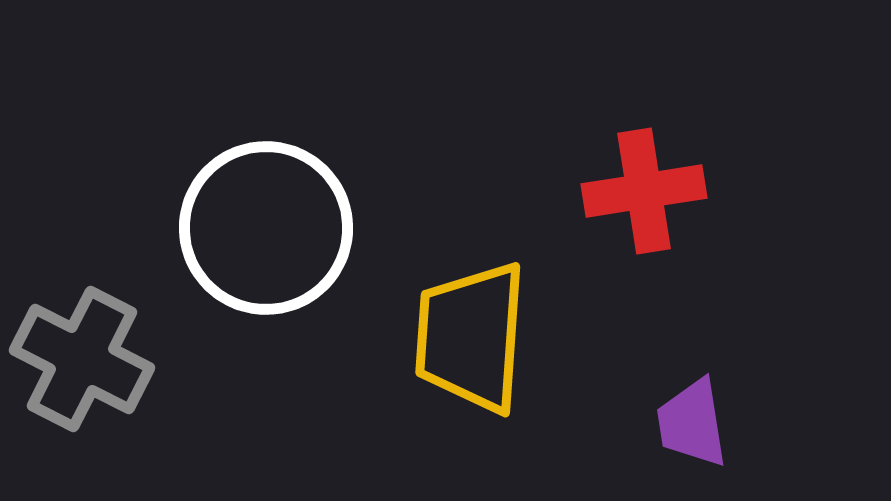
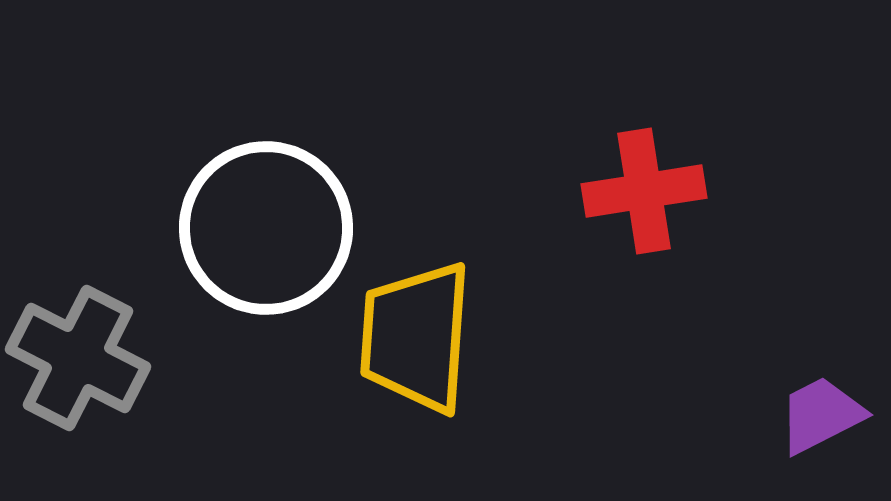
yellow trapezoid: moved 55 px left
gray cross: moved 4 px left, 1 px up
purple trapezoid: moved 129 px right, 8 px up; rotated 72 degrees clockwise
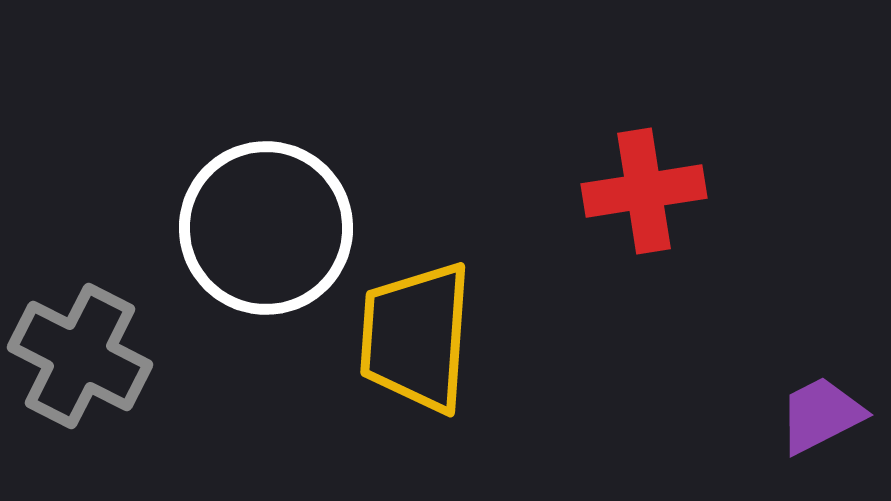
gray cross: moved 2 px right, 2 px up
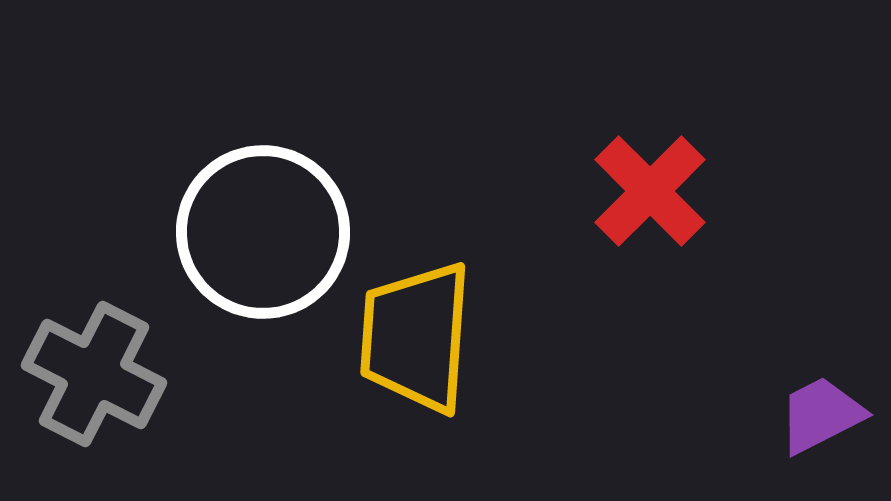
red cross: moved 6 px right; rotated 36 degrees counterclockwise
white circle: moved 3 px left, 4 px down
gray cross: moved 14 px right, 18 px down
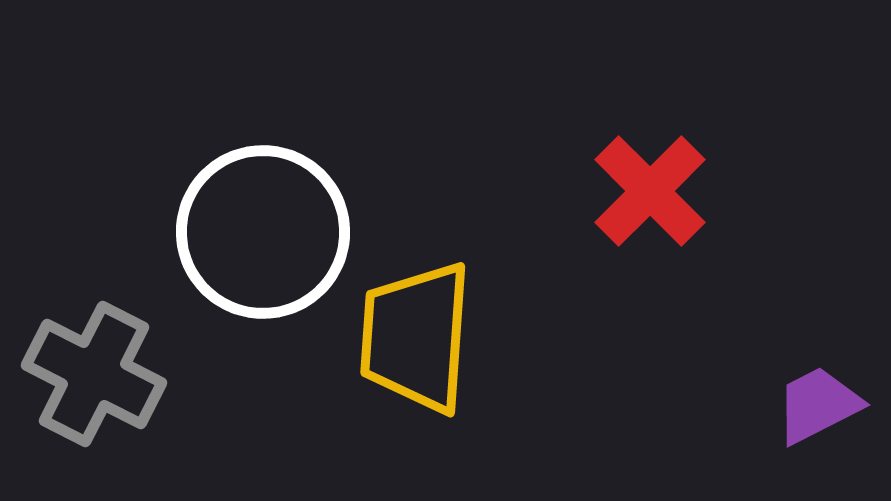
purple trapezoid: moved 3 px left, 10 px up
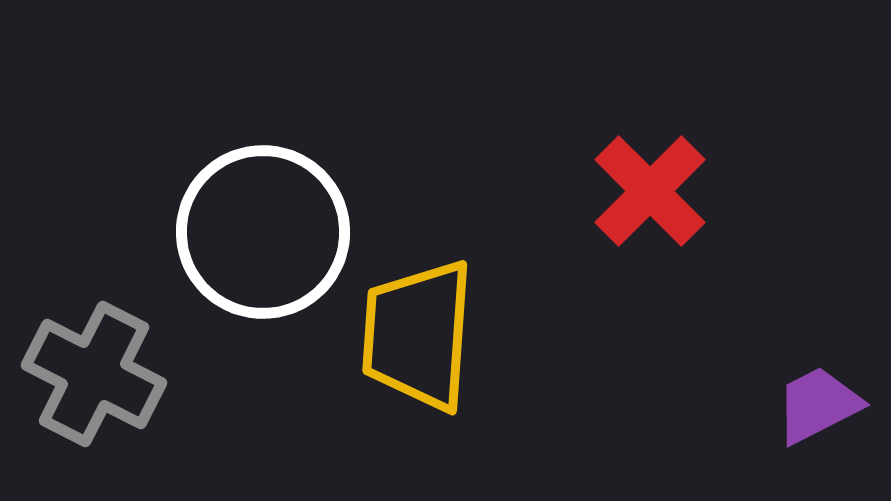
yellow trapezoid: moved 2 px right, 2 px up
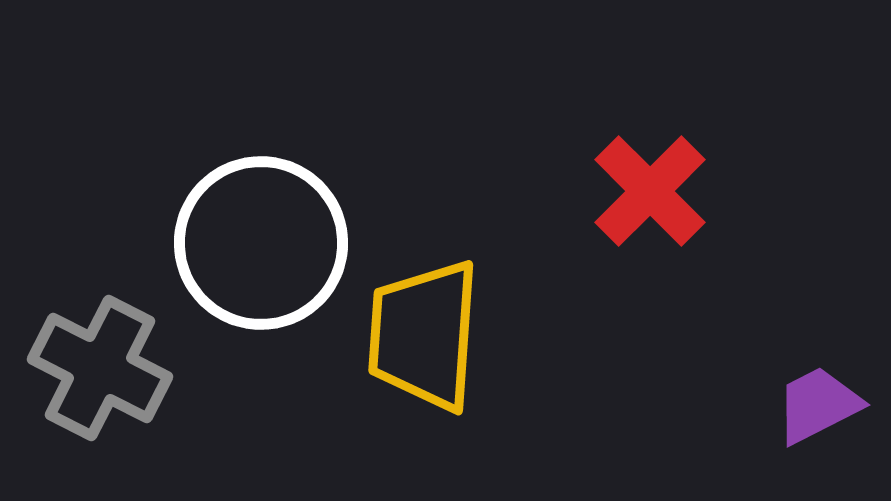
white circle: moved 2 px left, 11 px down
yellow trapezoid: moved 6 px right
gray cross: moved 6 px right, 6 px up
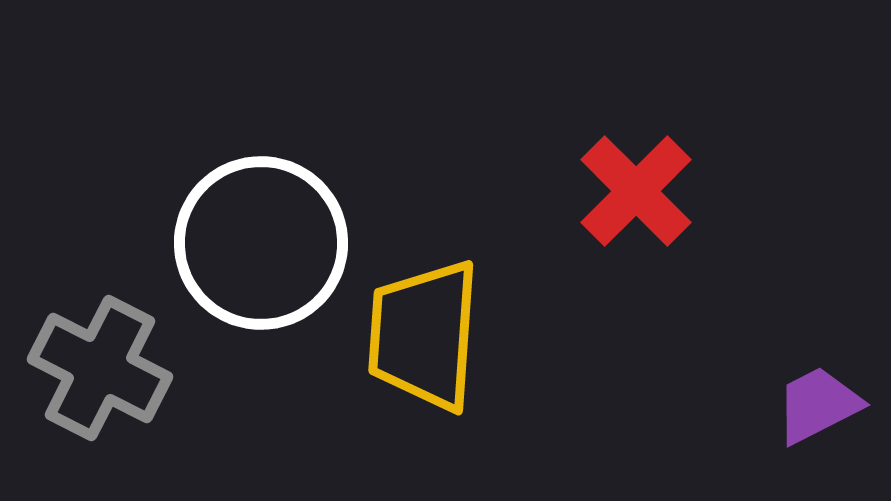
red cross: moved 14 px left
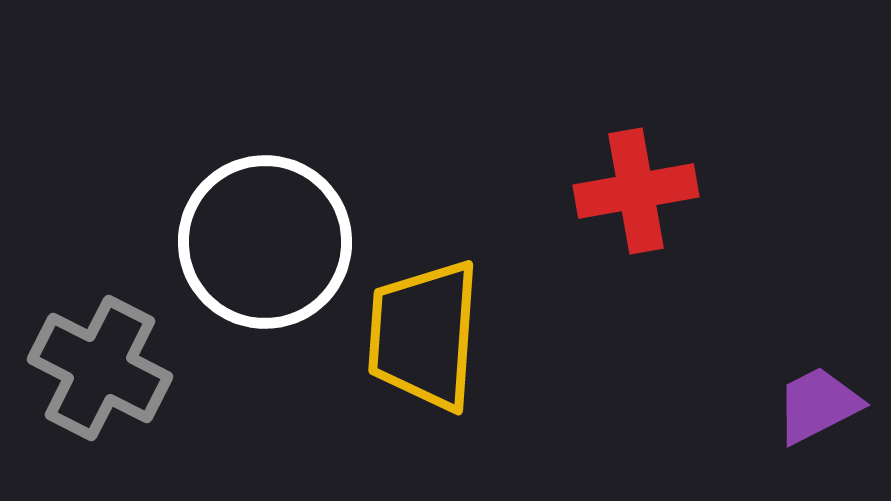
red cross: rotated 35 degrees clockwise
white circle: moved 4 px right, 1 px up
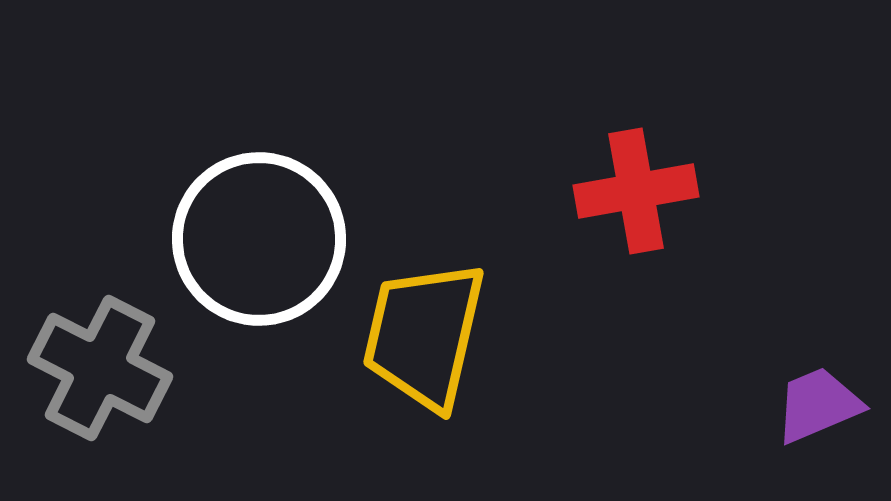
white circle: moved 6 px left, 3 px up
yellow trapezoid: rotated 9 degrees clockwise
purple trapezoid: rotated 4 degrees clockwise
